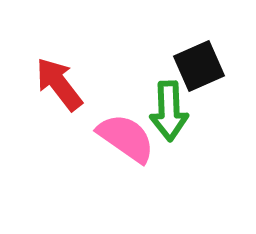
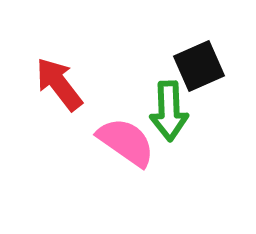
pink semicircle: moved 4 px down
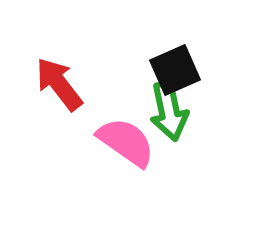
black square: moved 24 px left, 4 px down
green arrow: rotated 10 degrees counterclockwise
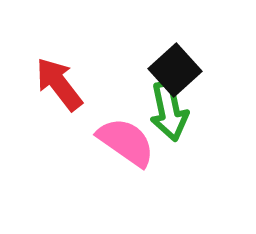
black square: rotated 18 degrees counterclockwise
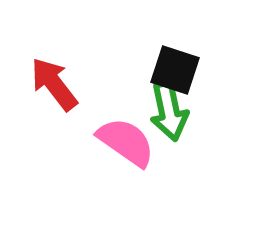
black square: rotated 30 degrees counterclockwise
red arrow: moved 5 px left
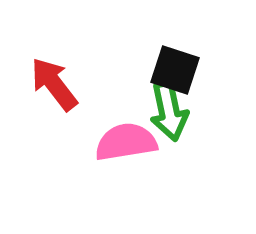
pink semicircle: rotated 44 degrees counterclockwise
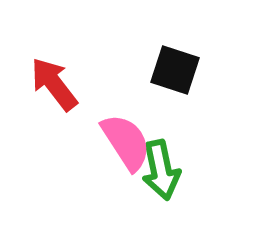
green arrow: moved 8 px left, 59 px down
pink semicircle: rotated 66 degrees clockwise
